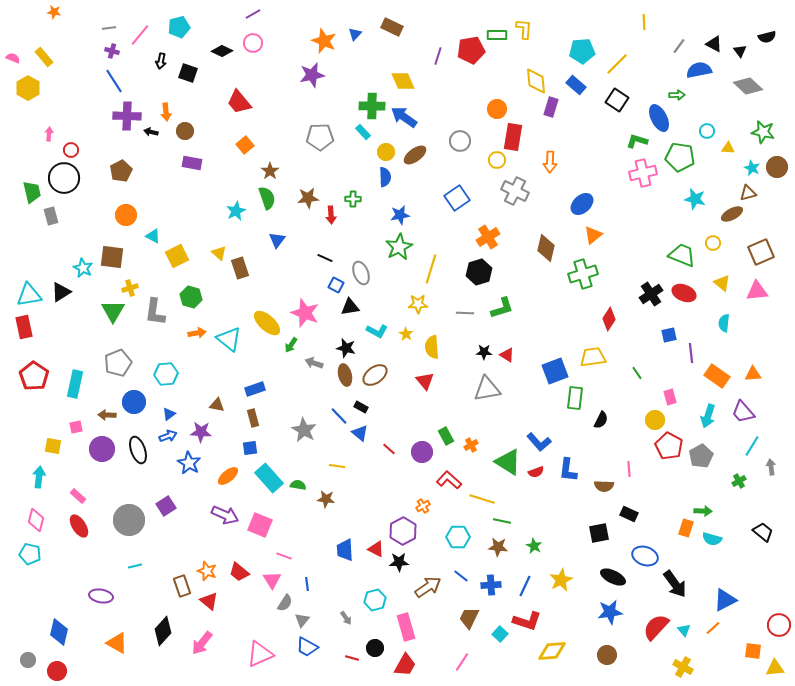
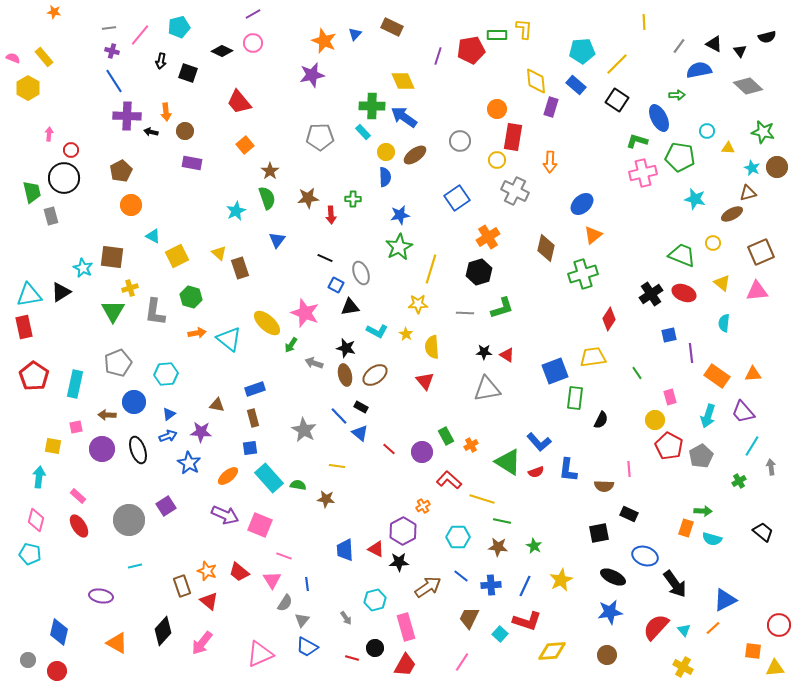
orange circle at (126, 215): moved 5 px right, 10 px up
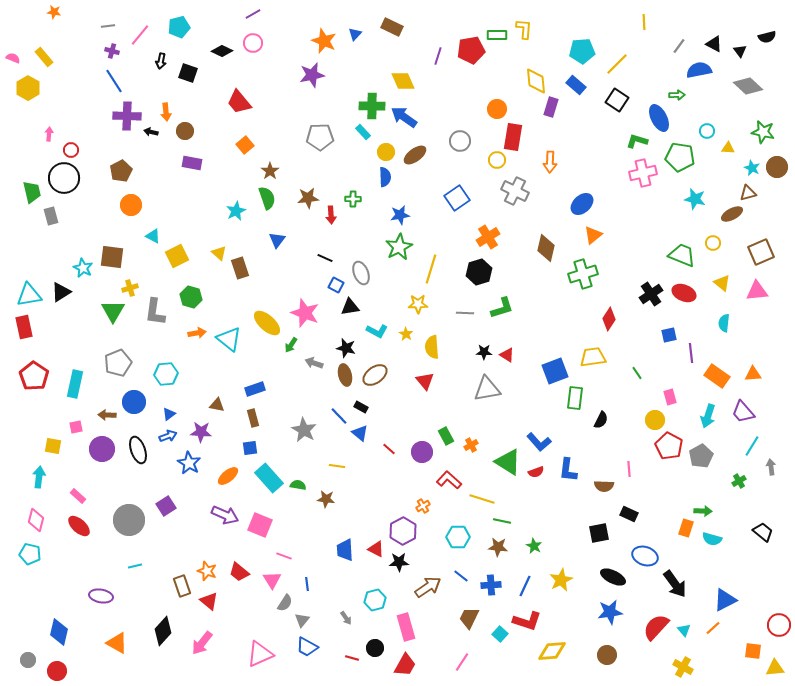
gray line at (109, 28): moved 1 px left, 2 px up
red ellipse at (79, 526): rotated 15 degrees counterclockwise
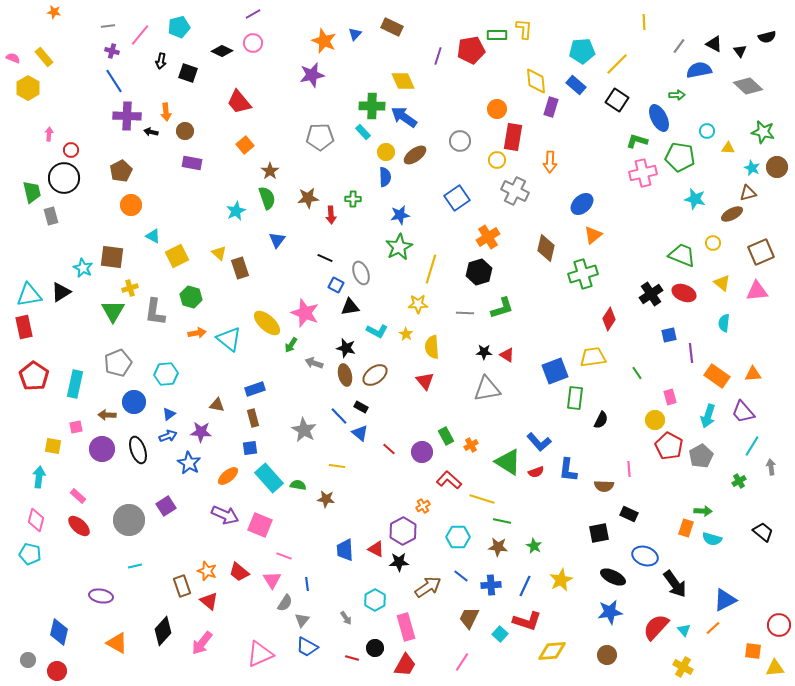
cyan hexagon at (375, 600): rotated 15 degrees counterclockwise
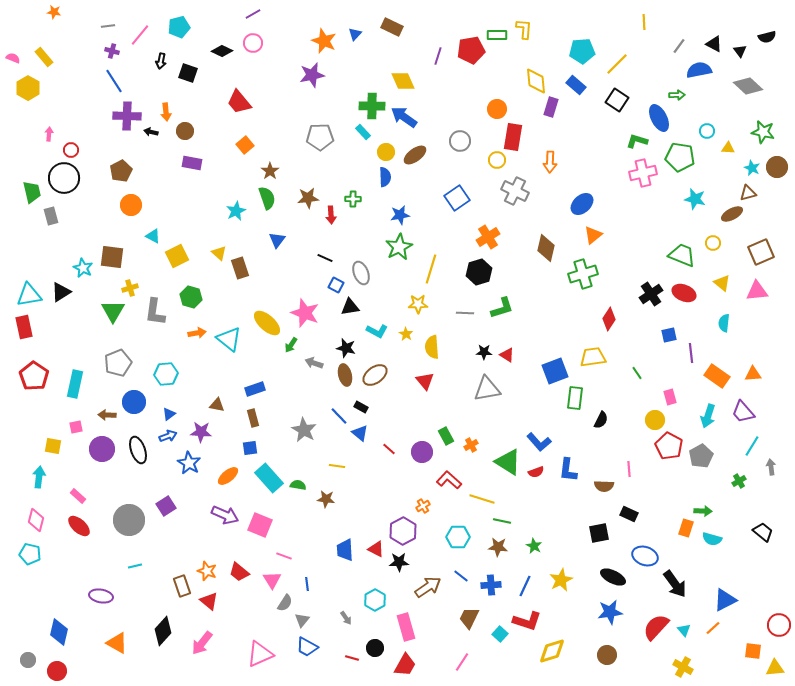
yellow diamond at (552, 651): rotated 12 degrees counterclockwise
